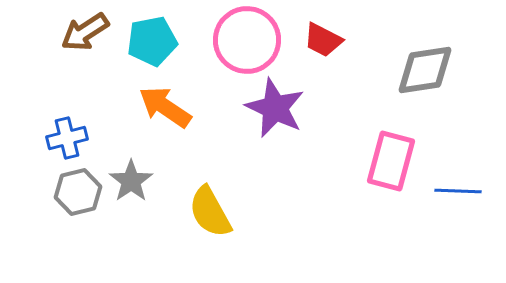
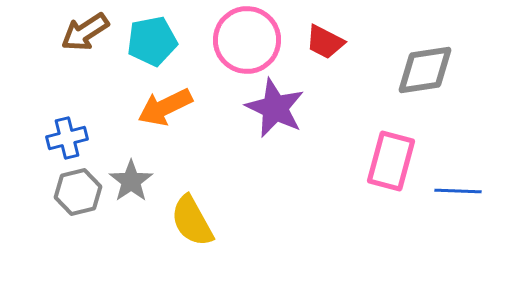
red trapezoid: moved 2 px right, 2 px down
orange arrow: rotated 60 degrees counterclockwise
yellow semicircle: moved 18 px left, 9 px down
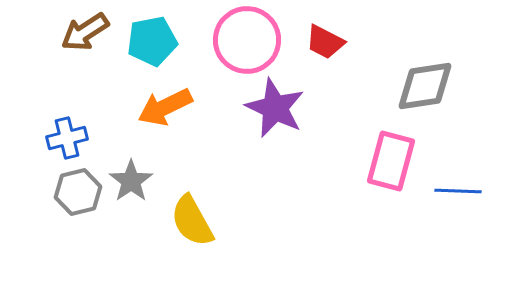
gray diamond: moved 16 px down
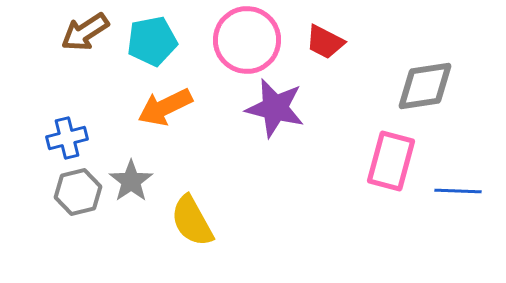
purple star: rotated 12 degrees counterclockwise
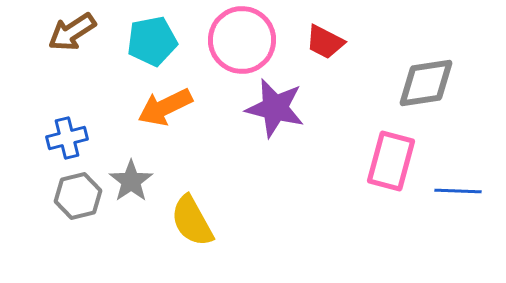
brown arrow: moved 13 px left
pink circle: moved 5 px left
gray diamond: moved 1 px right, 3 px up
gray hexagon: moved 4 px down
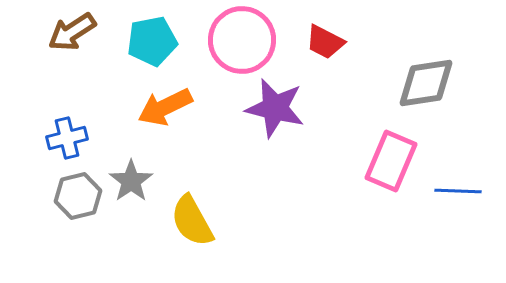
pink rectangle: rotated 8 degrees clockwise
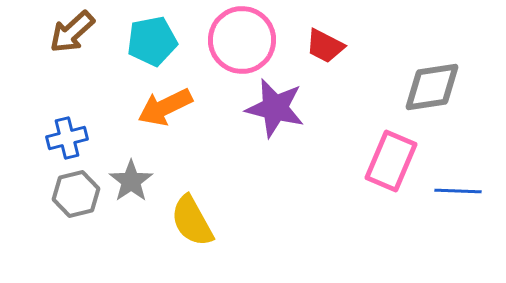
brown arrow: rotated 9 degrees counterclockwise
red trapezoid: moved 4 px down
gray diamond: moved 6 px right, 4 px down
gray hexagon: moved 2 px left, 2 px up
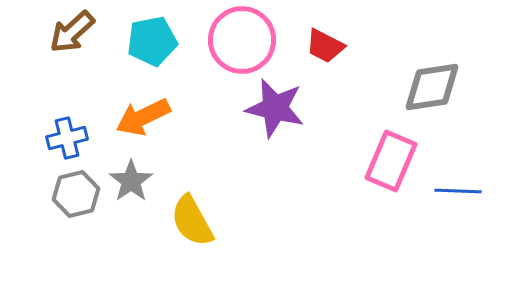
orange arrow: moved 22 px left, 10 px down
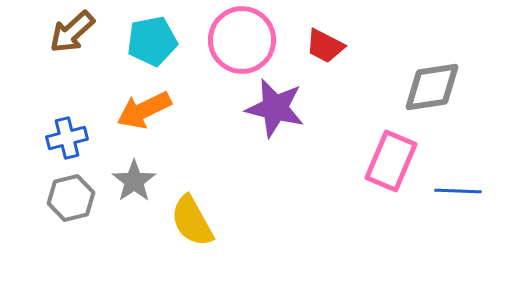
orange arrow: moved 1 px right, 7 px up
gray star: moved 3 px right
gray hexagon: moved 5 px left, 4 px down
